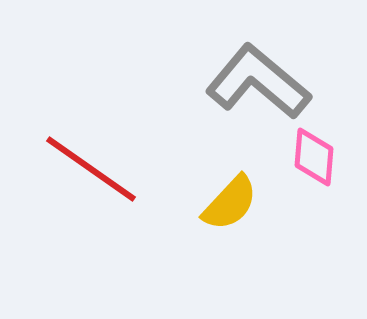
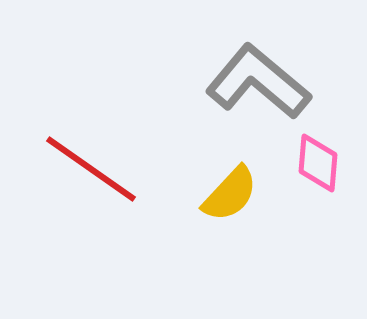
pink diamond: moved 4 px right, 6 px down
yellow semicircle: moved 9 px up
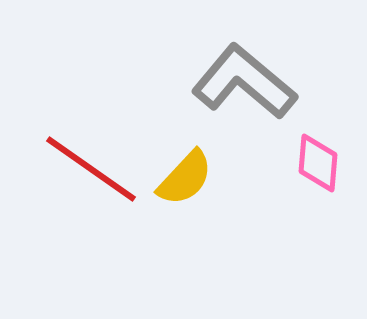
gray L-shape: moved 14 px left
yellow semicircle: moved 45 px left, 16 px up
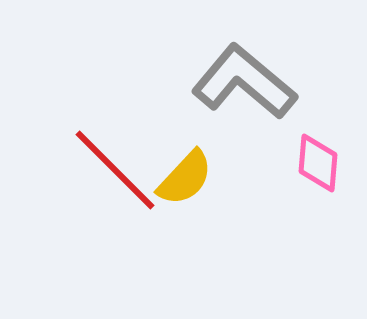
red line: moved 24 px right, 1 px down; rotated 10 degrees clockwise
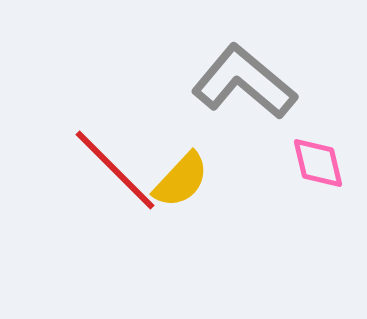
pink diamond: rotated 18 degrees counterclockwise
yellow semicircle: moved 4 px left, 2 px down
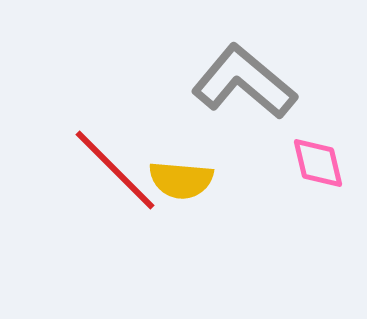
yellow semicircle: rotated 52 degrees clockwise
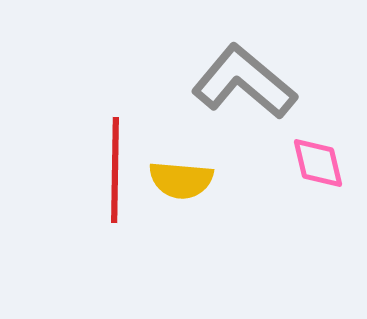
red line: rotated 46 degrees clockwise
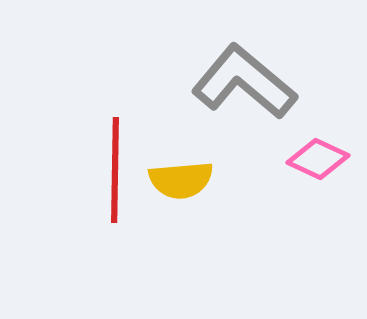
pink diamond: moved 4 px up; rotated 52 degrees counterclockwise
yellow semicircle: rotated 10 degrees counterclockwise
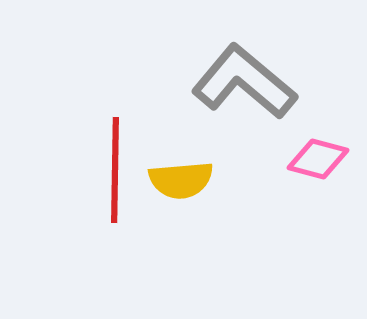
pink diamond: rotated 10 degrees counterclockwise
